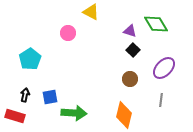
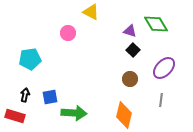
cyan pentagon: rotated 25 degrees clockwise
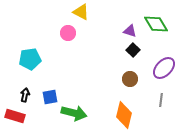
yellow triangle: moved 10 px left
green arrow: rotated 10 degrees clockwise
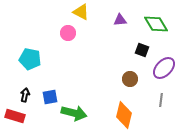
purple triangle: moved 10 px left, 11 px up; rotated 24 degrees counterclockwise
black square: moved 9 px right; rotated 24 degrees counterclockwise
cyan pentagon: rotated 20 degrees clockwise
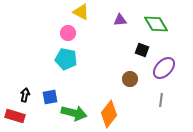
cyan pentagon: moved 36 px right
orange diamond: moved 15 px left, 1 px up; rotated 24 degrees clockwise
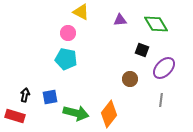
green arrow: moved 2 px right
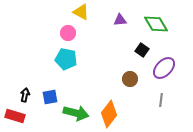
black square: rotated 16 degrees clockwise
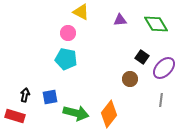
black square: moved 7 px down
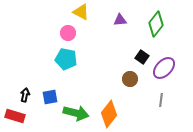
green diamond: rotated 70 degrees clockwise
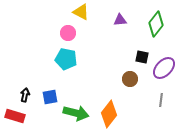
black square: rotated 24 degrees counterclockwise
